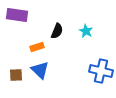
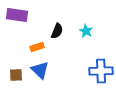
blue cross: rotated 15 degrees counterclockwise
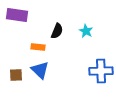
orange rectangle: moved 1 px right; rotated 24 degrees clockwise
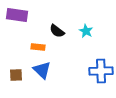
black semicircle: rotated 105 degrees clockwise
blue triangle: moved 2 px right
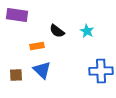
cyan star: moved 1 px right
orange rectangle: moved 1 px left, 1 px up; rotated 16 degrees counterclockwise
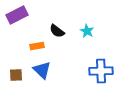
purple rectangle: rotated 35 degrees counterclockwise
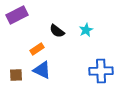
cyan star: moved 1 px left, 1 px up; rotated 16 degrees clockwise
orange rectangle: moved 3 px down; rotated 24 degrees counterclockwise
blue triangle: rotated 18 degrees counterclockwise
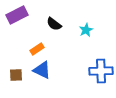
black semicircle: moved 3 px left, 7 px up
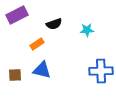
black semicircle: rotated 56 degrees counterclockwise
cyan star: moved 1 px right; rotated 24 degrees clockwise
orange rectangle: moved 5 px up
blue triangle: rotated 12 degrees counterclockwise
brown square: moved 1 px left
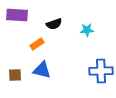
purple rectangle: rotated 30 degrees clockwise
